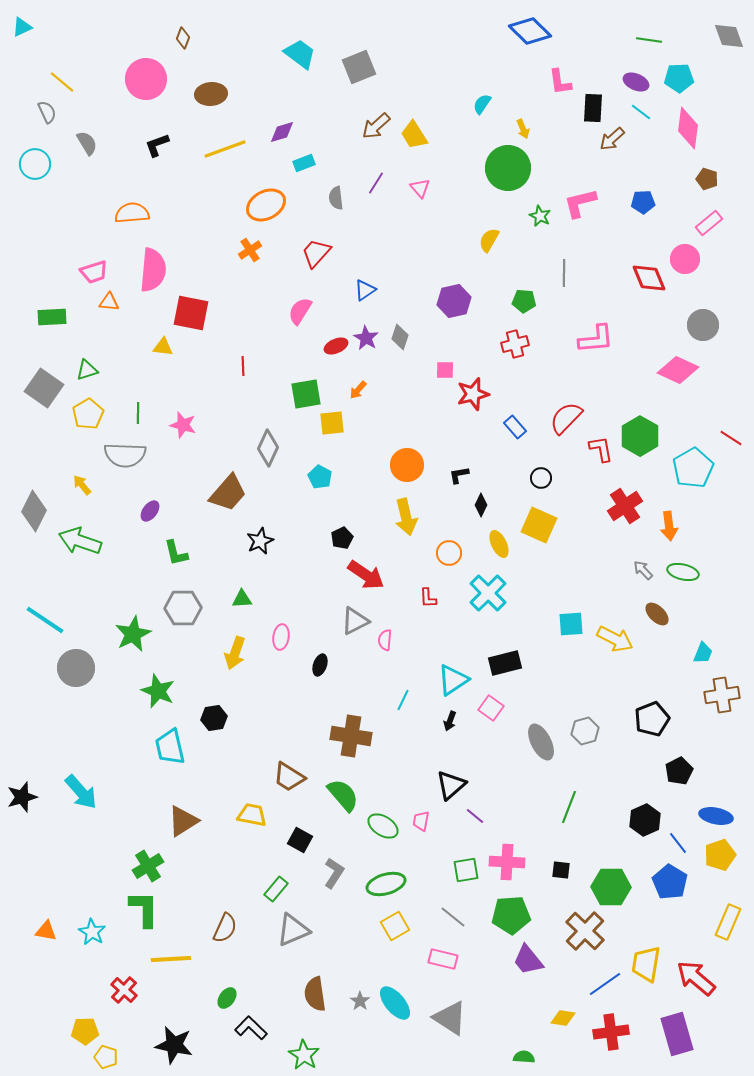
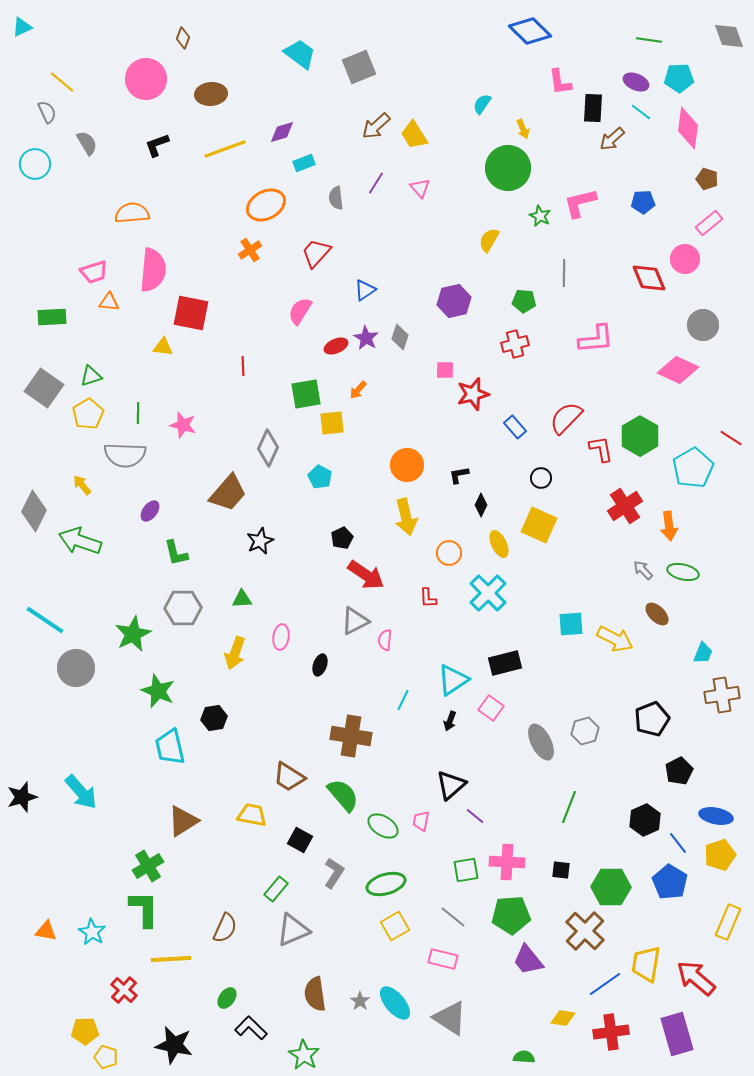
green triangle at (87, 370): moved 4 px right, 6 px down
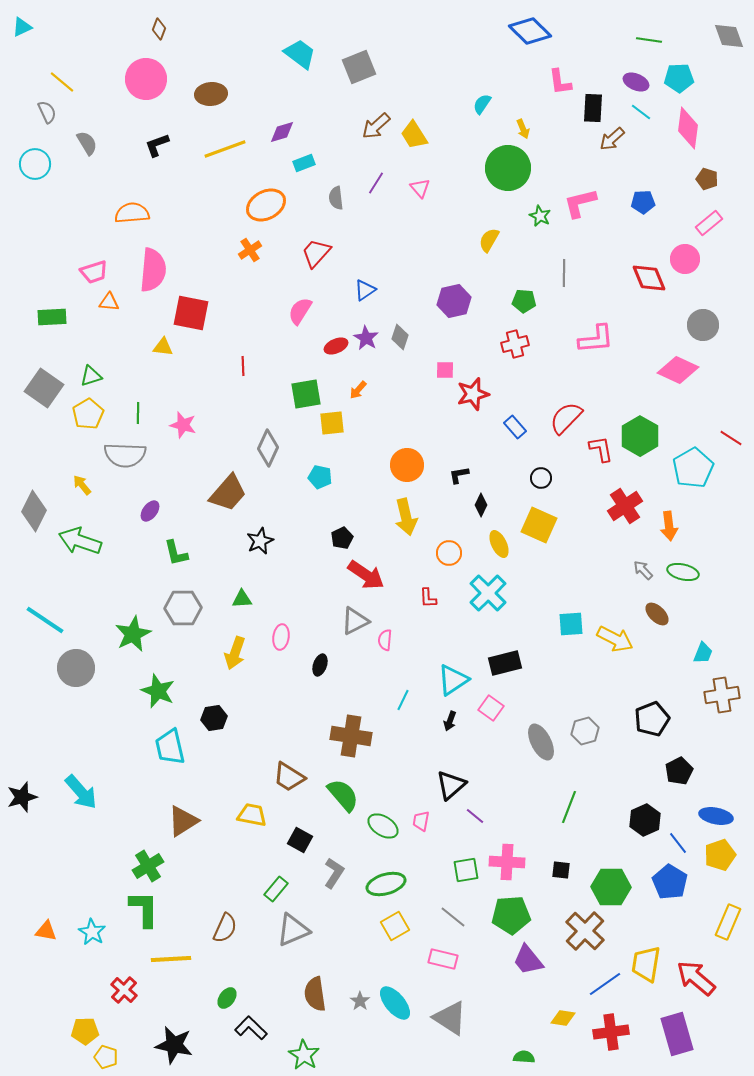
brown diamond at (183, 38): moved 24 px left, 9 px up
cyan pentagon at (320, 477): rotated 15 degrees counterclockwise
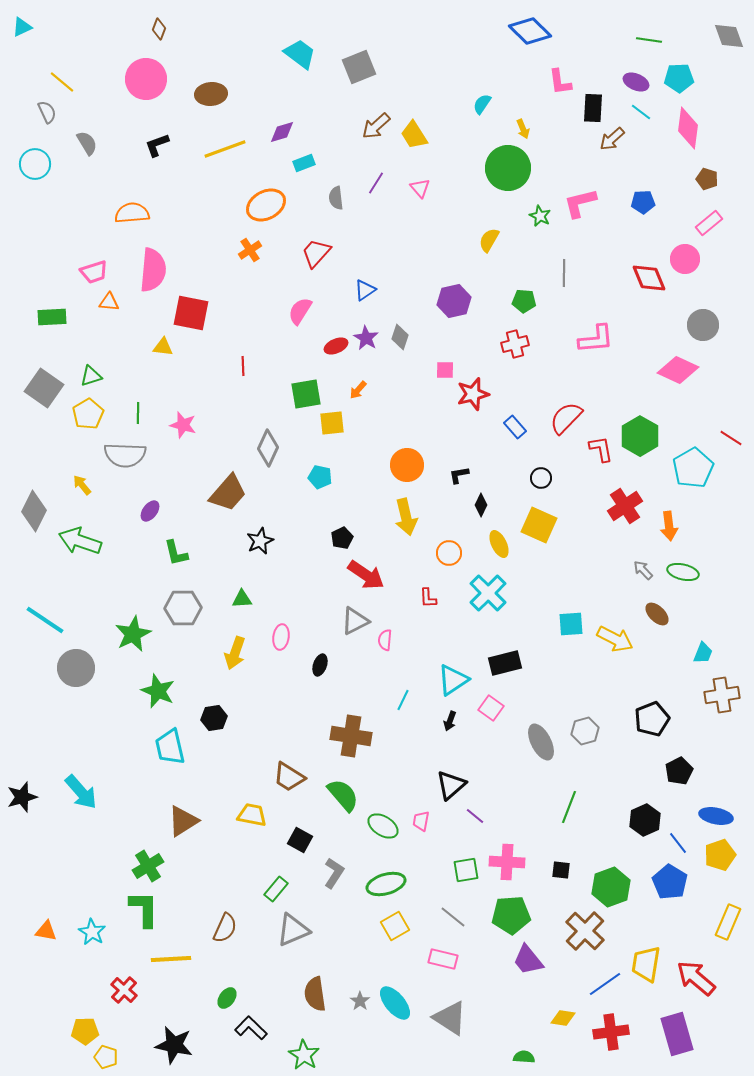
green hexagon at (611, 887): rotated 21 degrees counterclockwise
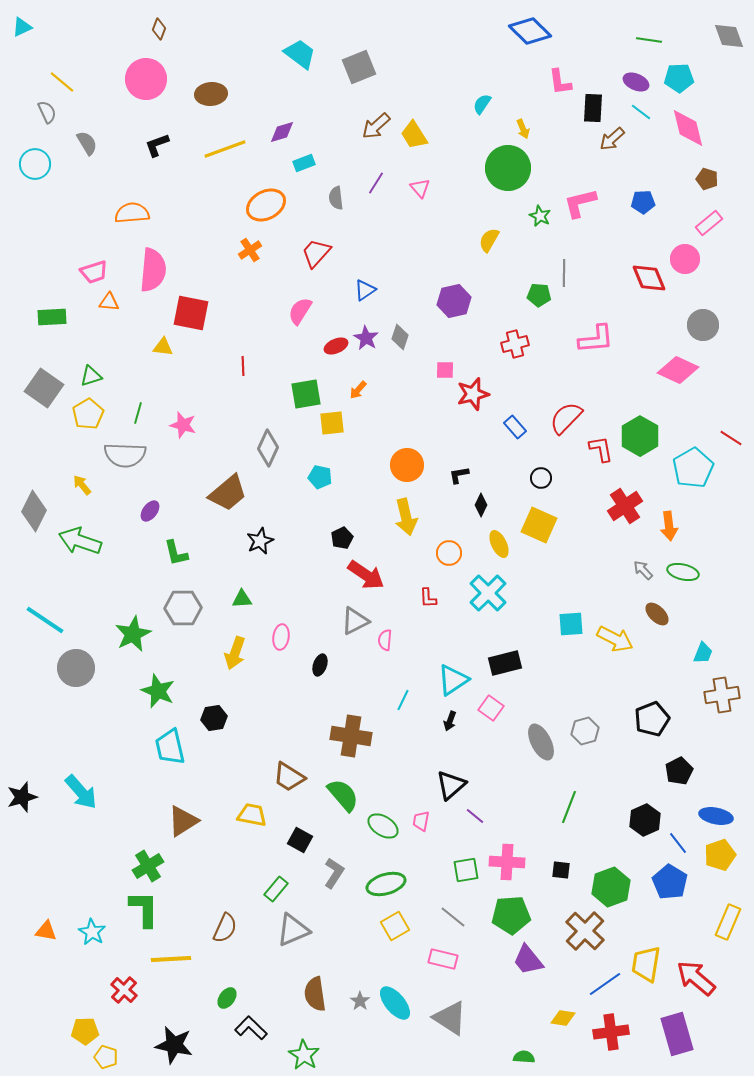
pink diamond at (688, 128): rotated 21 degrees counterclockwise
green pentagon at (524, 301): moved 15 px right, 6 px up
green line at (138, 413): rotated 15 degrees clockwise
brown trapezoid at (228, 493): rotated 9 degrees clockwise
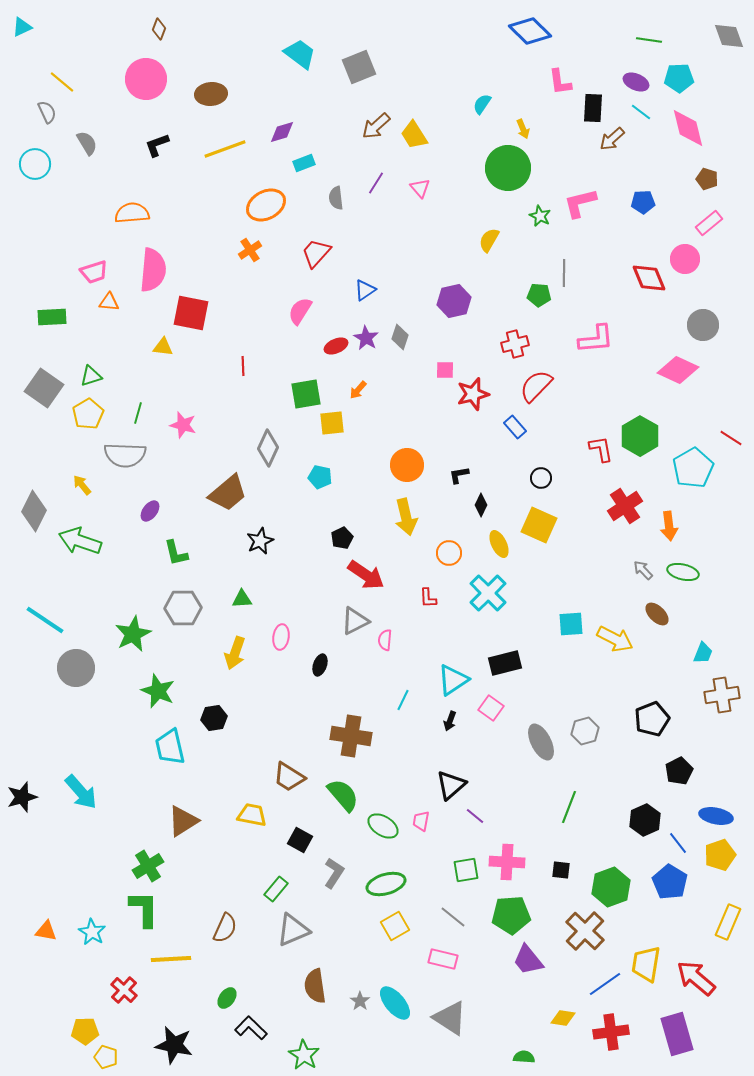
red semicircle at (566, 418): moved 30 px left, 32 px up
brown semicircle at (315, 994): moved 8 px up
